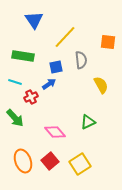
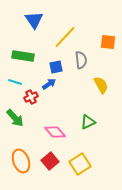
orange ellipse: moved 2 px left
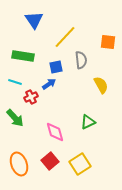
pink diamond: rotated 25 degrees clockwise
orange ellipse: moved 2 px left, 3 px down
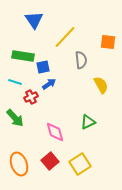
blue square: moved 13 px left
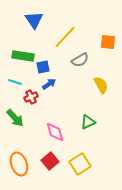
gray semicircle: moved 1 px left; rotated 66 degrees clockwise
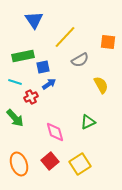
green rectangle: rotated 20 degrees counterclockwise
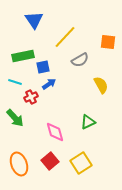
yellow square: moved 1 px right, 1 px up
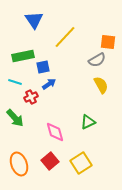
gray semicircle: moved 17 px right
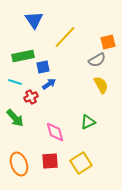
orange square: rotated 21 degrees counterclockwise
red square: rotated 36 degrees clockwise
